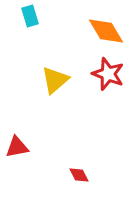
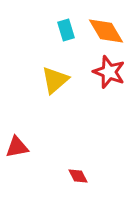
cyan rectangle: moved 36 px right, 14 px down
red star: moved 1 px right, 2 px up
red diamond: moved 1 px left, 1 px down
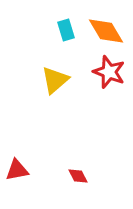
red triangle: moved 23 px down
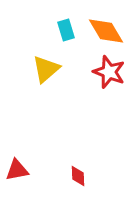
yellow triangle: moved 9 px left, 11 px up
red diamond: rotated 25 degrees clockwise
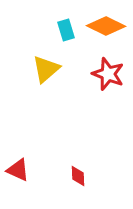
orange diamond: moved 5 px up; rotated 33 degrees counterclockwise
red star: moved 1 px left, 2 px down
red triangle: moved 1 px right; rotated 35 degrees clockwise
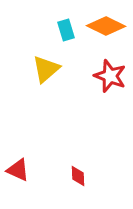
red star: moved 2 px right, 2 px down
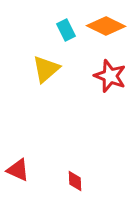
cyan rectangle: rotated 10 degrees counterclockwise
red diamond: moved 3 px left, 5 px down
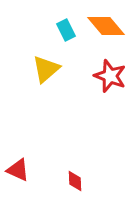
orange diamond: rotated 24 degrees clockwise
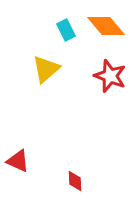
red triangle: moved 9 px up
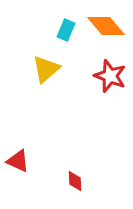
cyan rectangle: rotated 50 degrees clockwise
